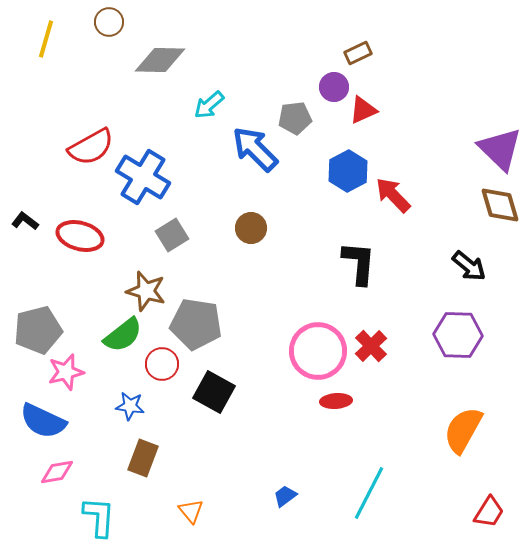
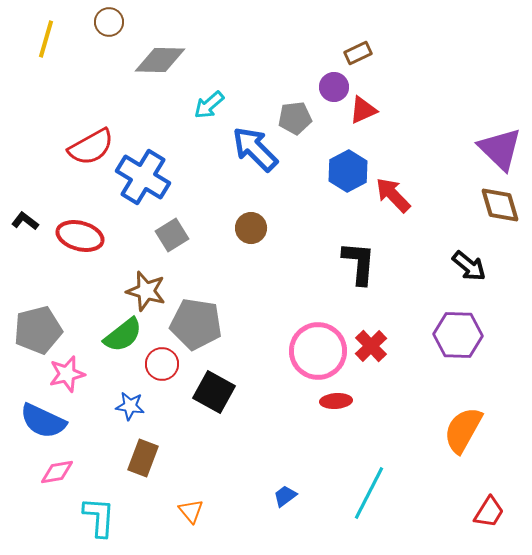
pink star at (66, 372): moved 1 px right, 2 px down
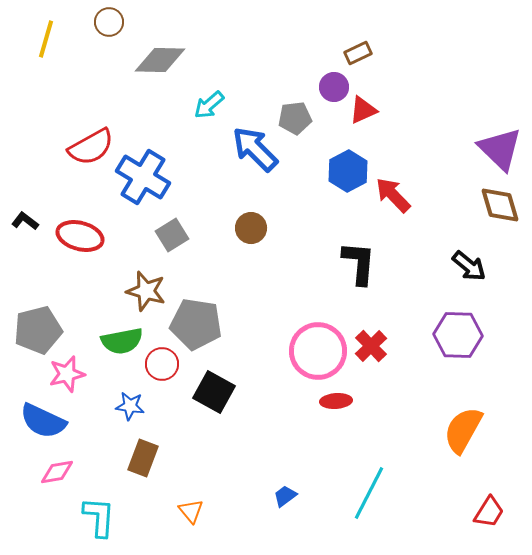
green semicircle at (123, 335): moved 1 px left, 6 px down; rotated 27 degrees clockwise
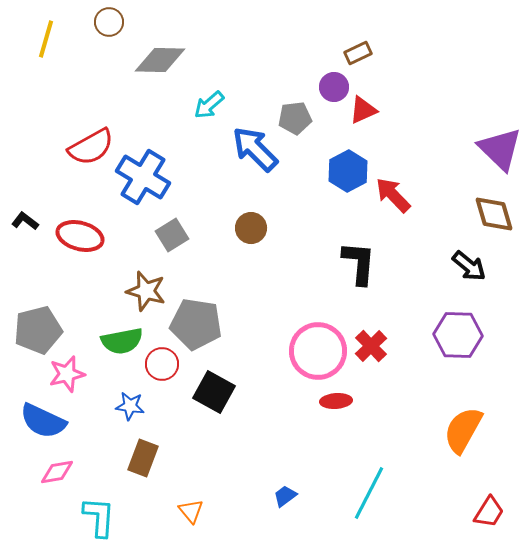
brown diamond at (500, 205): moved 6 px left, 9 px down
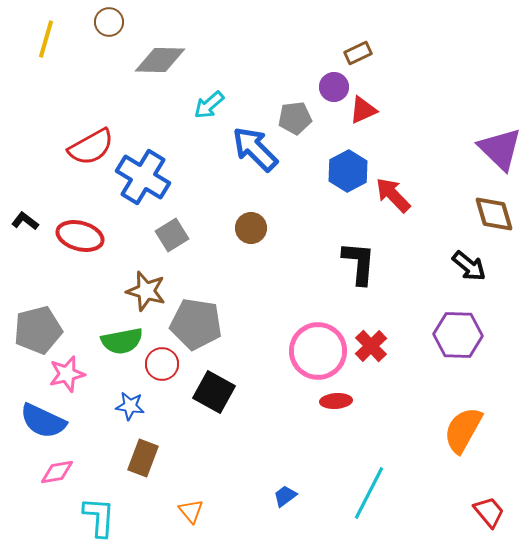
red trapezoid at (489, 512): rotated 72 degrees counterclockwise
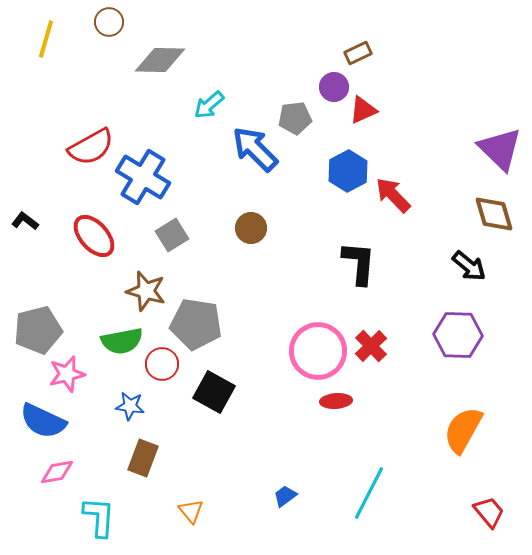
red ellipse at (80, 236): moved 14 px right; rotated 33 degrees clockwise
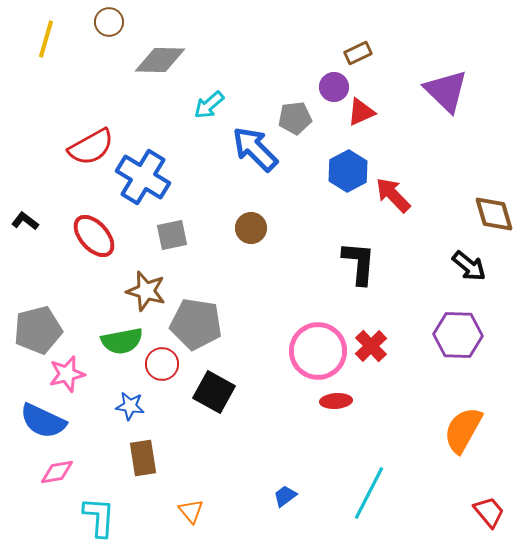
red triangle at (363, 110): moved 2 px left, 2 px down
purple triangle at (500, 149): moved 54 px left, 58 px up
gray square at (172, 235): rotated 20 degrees clockwise
brown rectangle at (143, 458): rotated 30 degrees counterclockwise
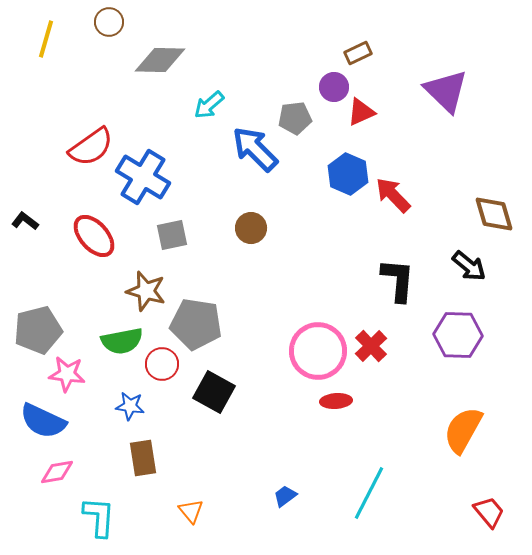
red semicircle at (91, 147): rotated 6 degrees counterclockwise
blue hexagon at (348, 171): moved 3 px down; rotated 9 degrees counterclockwise
black L-shape at (359, 263): moved 39 px right, 17 px down
pink star at (67, 374): rotated 21 degrees clockwise
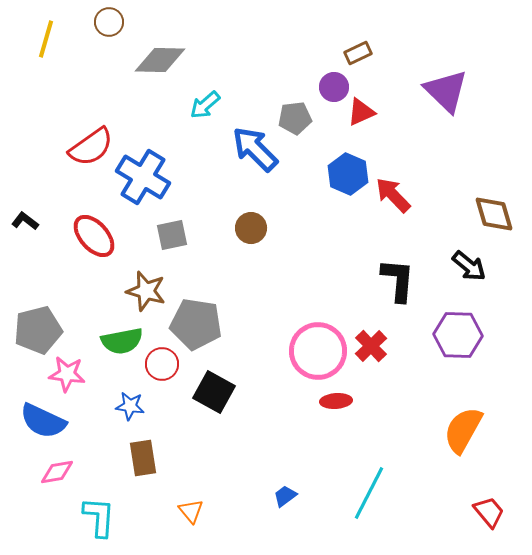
cyan arrow at (209, 105): moved 4 px left
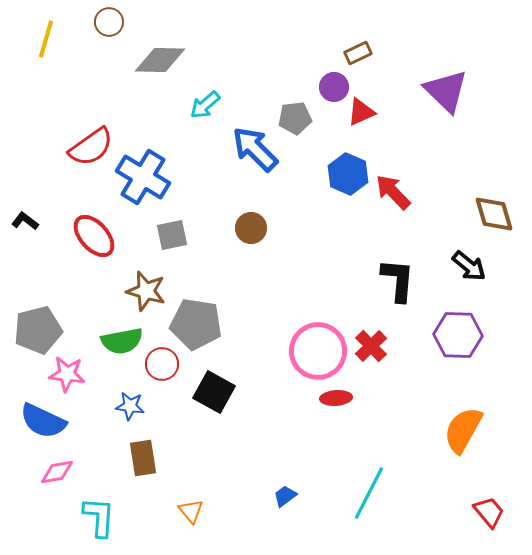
red arrow at (393, 195): moved 3 px up
red ellipse at (336, 401): moved 3 px up
